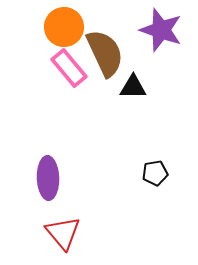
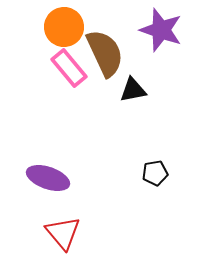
black triangle: moved 3 px down; rotated 12 degrees counterclockwise
purple ellipse: rotated 69 degrees counterclockwise
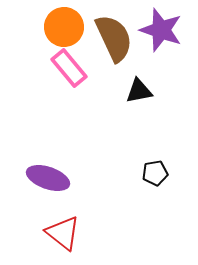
brown semicircle: moved 9 px right, 15 px up
black triangle: moved 6 px right, 1 px down
red triangle: rotated 12 degrees counterclockwise
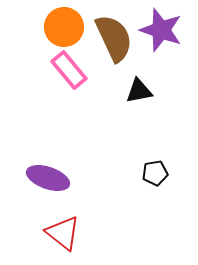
pink rectangle: moved 2 px down
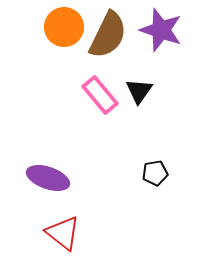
brown semicircle: moved 6 px left, 3 px up; rotated 51 degrees clockwise
pink rectangle: moved 31 px right, 25 px down
black triangle: rotated 44 degrees counterclockwise
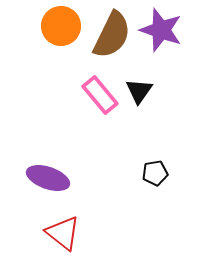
orange circle: moved 3 px left, 1 px up
brown semicircle: moved 4 px right
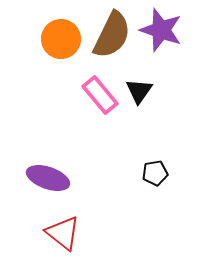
orange circle: moved 13 px down
